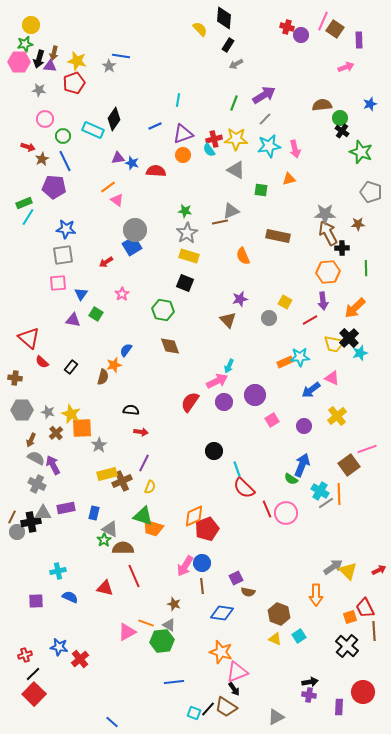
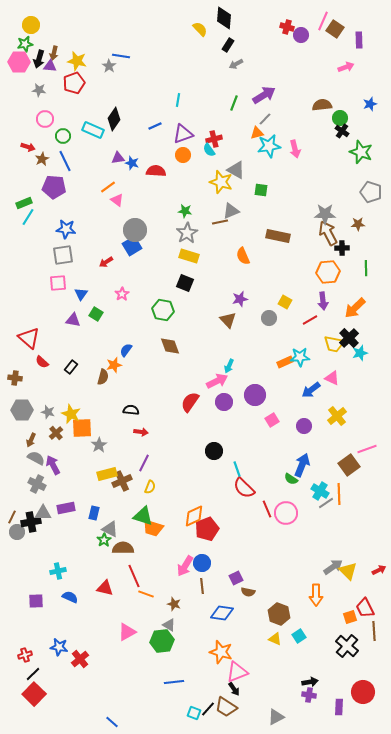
yellow star at (236, 139): moved 15 px left, 43 px down; rotated 15 degrees clockwise
orange triangle at (289, 179): moved 32 px left, 46 px up
orange line at (146, 623): moved 29 px up
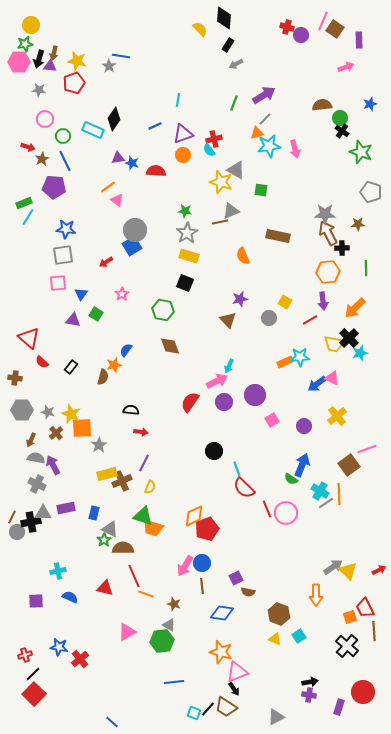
blue arrow at (311, 390): moved 6 px right, 6 px up
gray semicircle at (36, 458): rotated 18 degrees counterclockwise
purple rectangle at (339, 707): rotated 14 degrees clockwise
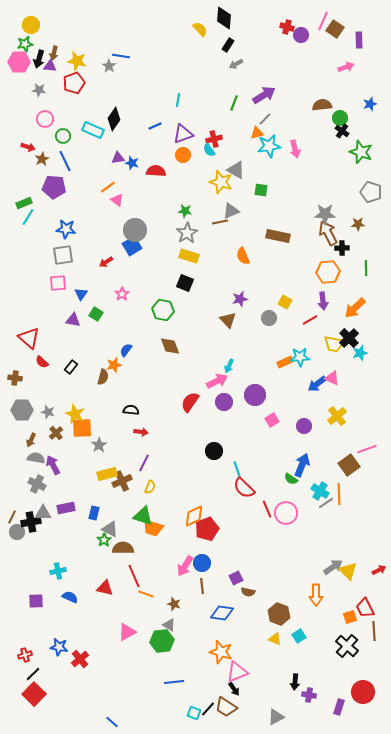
yellow star at (71, 414): moved 4 px right
black arrow at (310, 682): moved 15 px left; rotated 105 degrees clockwise
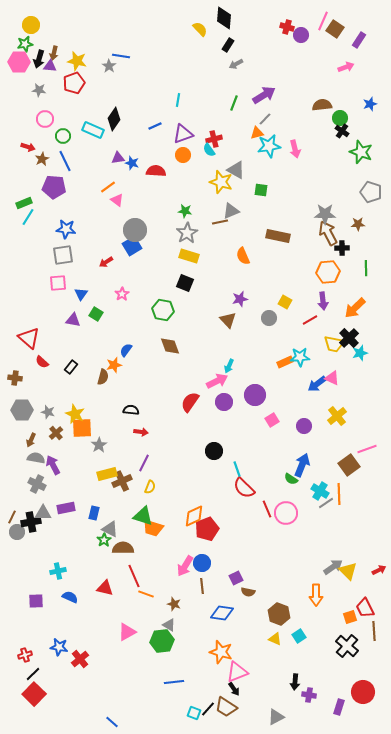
purple rectangle at (359, 40): rotated 35 degrees clockwise
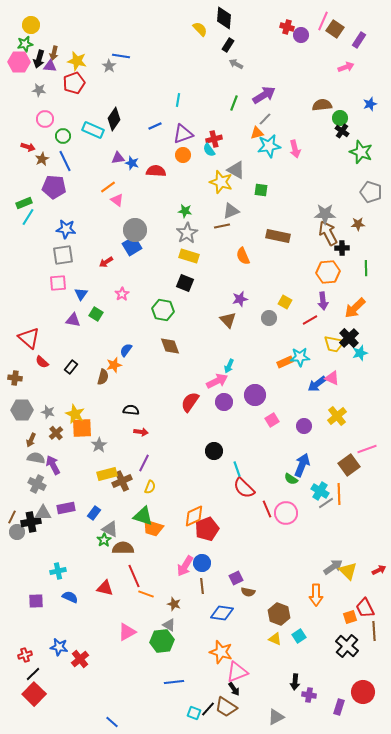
gray arrow at (236, 64): rotated 56 degrees clockwise
brown line at (220, 222): moved 2 px right, 4 px down
blue rectangle at (94, 513): rotated 24 degrees clockwise
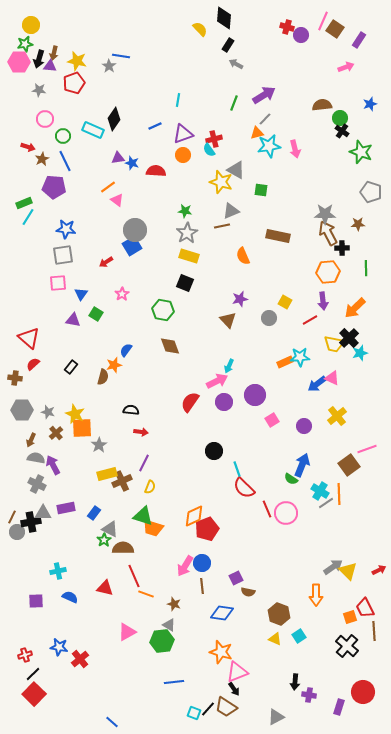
red semicircle at (42, 362): moved 9 px left, 2 px down; rotated 96 degrees clockwise
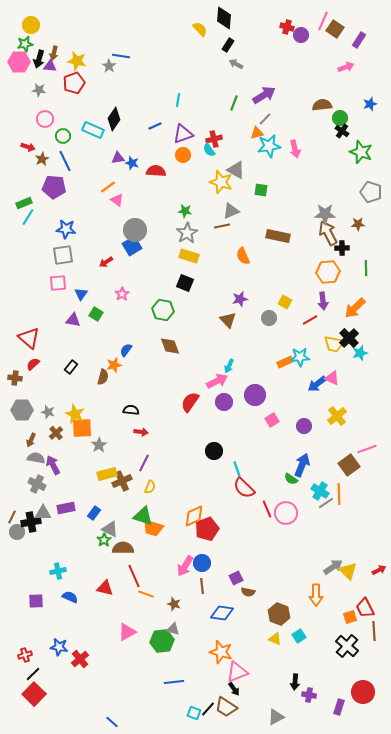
gray triangle at (169, 625): moved 4 px right, 4 px down; rotated 16 degrees counterclockwise
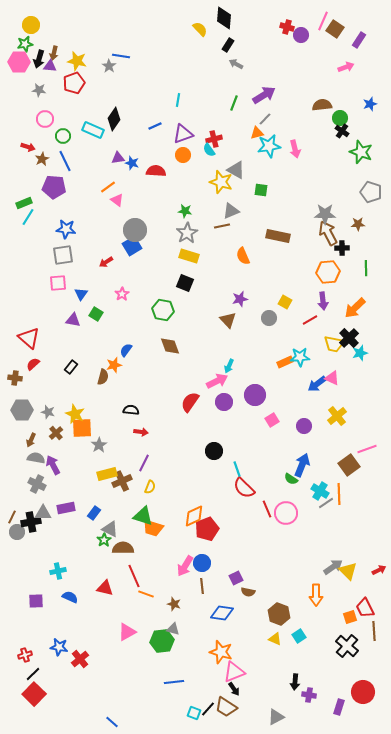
pink triangle at (237, 672): moved 3 px left
